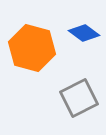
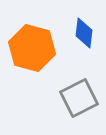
blue diamond: rotated 60 degrees clockwise
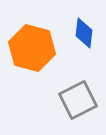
gray square: moved 1 px left, 2 px down
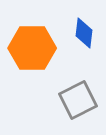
orange hexagon: rotated 15 degrees counterclockwise
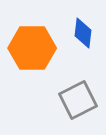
blue diamond: moved 1 px left
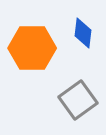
gray square: rotated 9 degrees counterclockwise
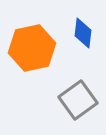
orange hexagon: rotated 12 degrees counterclockwise
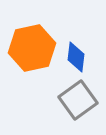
blue diamond: moved 7 px left, 24 px down
